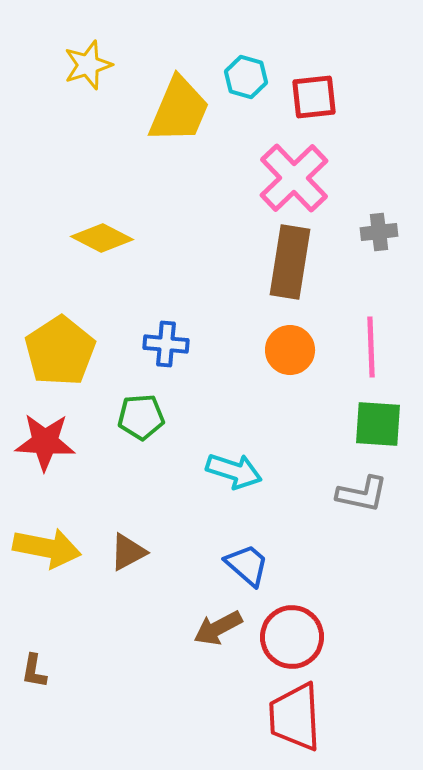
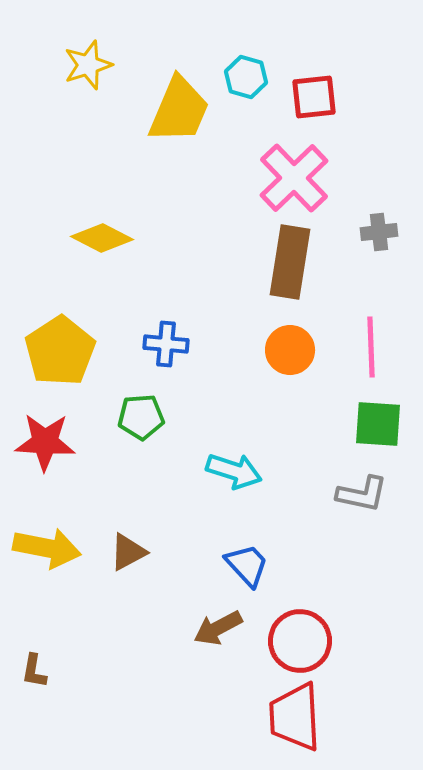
blue trapezoid: rotated 6 degrees clockwise
red circle: moved 8 px right, 4 px down
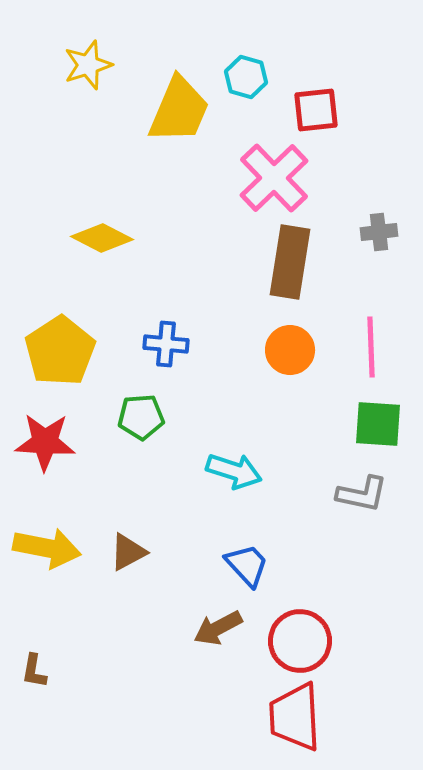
red square: moved 2 px right, 13 px down
pink cross: moved 20 px left
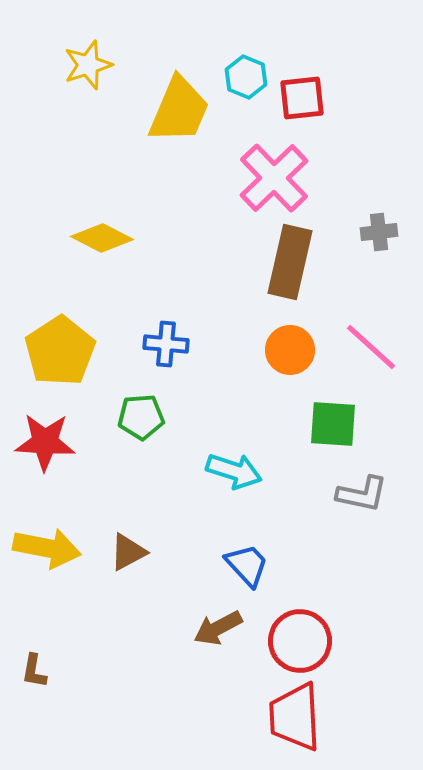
cyan hexagon: rotated 6 degrees clockwise
red square: moved 14 px left, 12 px up
brown rectangle: rotated 4 degrees clockwise
pink line: rotated 46 degrees counterclockwise
green square: moved 45 px left
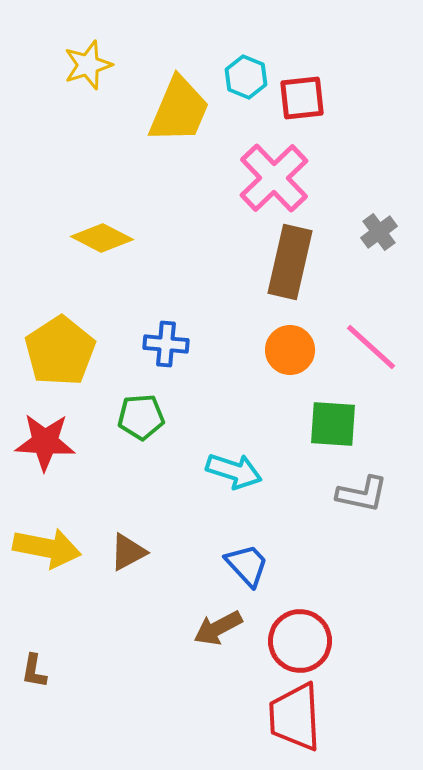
gray cross: rotated 30 degrees counterclockwise
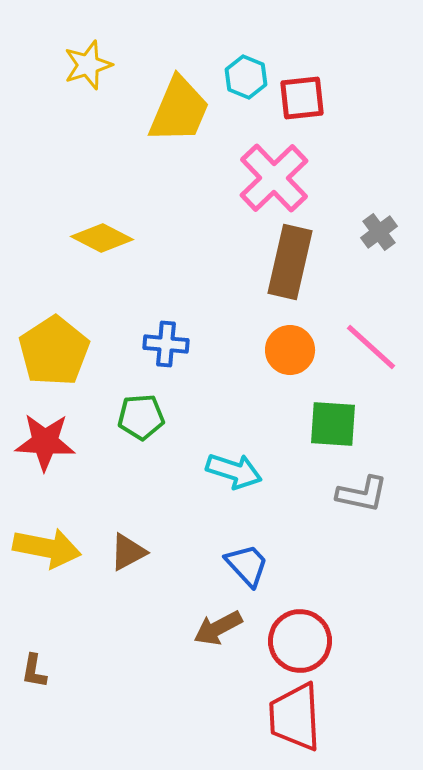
yellow pentagon: moved 6 px left
